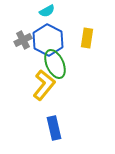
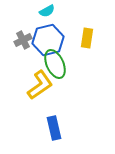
blue hexagon: rotated 20 degrees clockwise
yellow L-shape: moved 4 px left; rotated 16 degrees clockwise
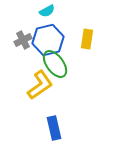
yellow rectangle: moved 1 px down
green ellipse: rotated 12 degrees counterclockwise
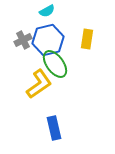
yellow L-shape: moved 1 px left, 1 px up
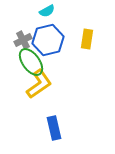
green ellipse: moved 24 px left, 2 px up
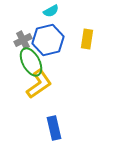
cyan semicircle: moved 4 px right
green ellipse: rotated 8 degrees clockwise
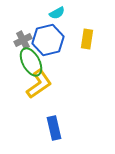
cyan semicircle: moved 6 px right, 2 px down
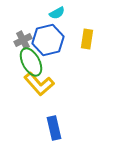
yellow L-shape: rotated 84 degrees clockwise
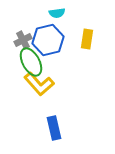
cyan semicircle: rotated 21 degrees clockwise
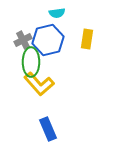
green ellipse: rotated 28 degrees clockwise
blue rectangle: moved 6 px left, 1 px down; rotated 10 degrees counterclockwise
